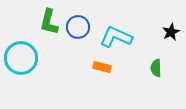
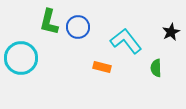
cyan L-shape: moved 10 px right, 4 px down; rotated 28 degrees clockwise
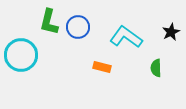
cyan L-shape: moved 4 px up; rotated 16 degrees counterclockwise
cyan circle: moved 3 px up
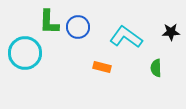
green L-shape: rotated 12 degrees counterclockwise
black star: rotated 24 degrees clockwise
cyan circle: moved 4 px right, 2 px up
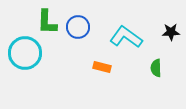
green L-shape: moved 2 px left
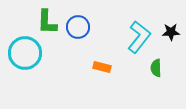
cyan L-shape: moved 13 px right; rotated 92 degrees clockwise
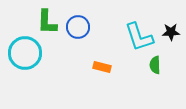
cyan L-shape: rotated 124 degrees clockwise
green semicircle: moved 1 px left, 3 px up
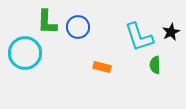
black star: rotated 24 degrees counterclockwise
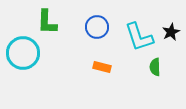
blue circle: moved 19 px right
cyan circle: moved 2 px left
green semicircle: moved 2 px down
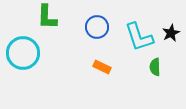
green L-shape: moved 5 px up
black star: moved 1 px down
orange rectangle: rotated 12 degrees clockwise
